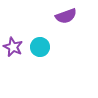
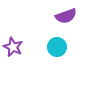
cyan circle: moved 17 px right
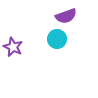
cyan circle: moved 8 px up
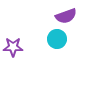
purple star: rotated 24 degrees counterclockwise
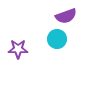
purple star: moved 5 px right, 2 px down
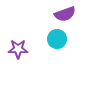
purple semicircle: moved 1 px left, 2 px up
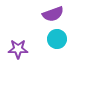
purple semicircle: moved 12 px left
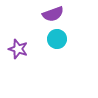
purple star: rotated 18 degrees clockwise
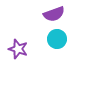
purple semicircle: moved 1 px right
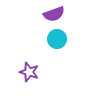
purple star: moved 11 px right, 23 px down
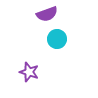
purple semicircle: moved 7 px left
